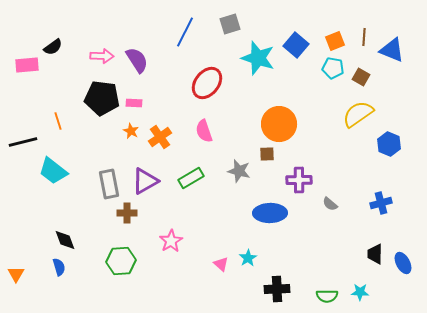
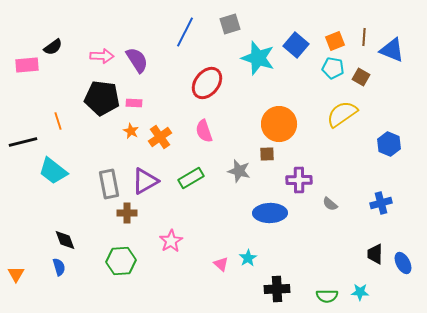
yellow semicircle at (358, 114): moved 16 px left
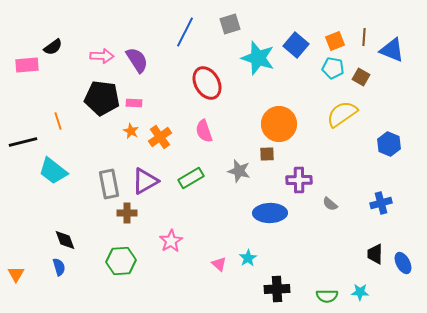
red ellipse at (207, 83): rotated 68 degrees counterclockwise
pink triangle at (221, 264): moved 2 px left
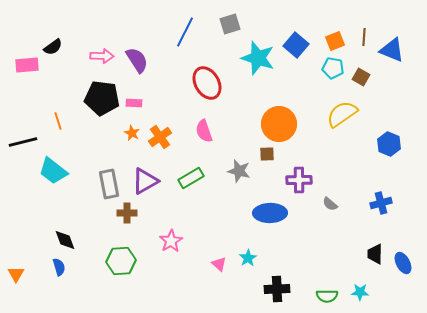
orange star at (131, 131): moved 1 px right, 2 px down
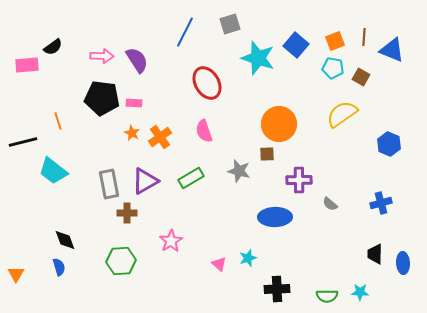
blue ellipse at (270, 213): moved 5 px right, 4 px down
cyan star at (248, 258): rotated 12 degrees clockwise
blue ellipse at (403, 263): rotated 25 degrees clockwise
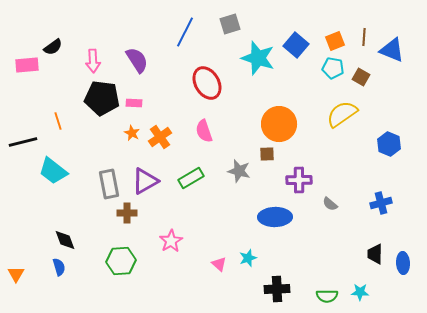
pink arrow at (102, 56): moved 9 px left, 5 px down; rotated 85 degrees clockwise
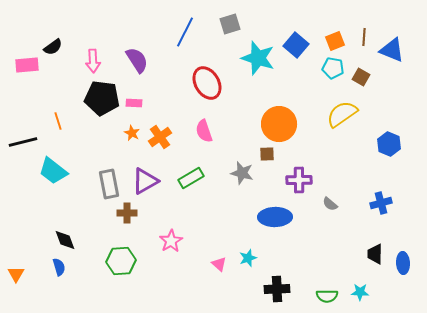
gray star at (239, 171): moved 3 px right, 2 px down
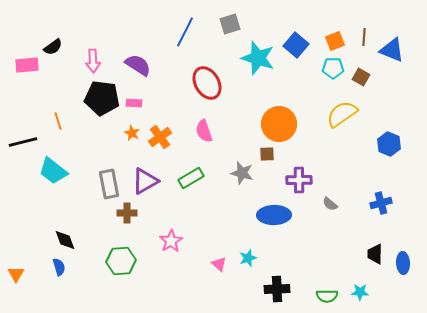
purple semicircle at (137, 60): moved 1 px right, 5 px down; rotated 24 degrees counterclockwise
cyan pentagon at (333, 68): rotated 10 degrees counterclockwise
blue ellipse at (275, 217): moved 1 px left, 2 px up
